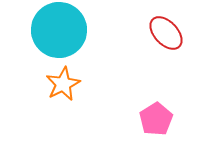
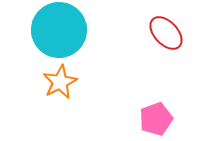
orange star: moved 3 px left, 2 px up
pink pentagon: rotated 12 degrees clockwise
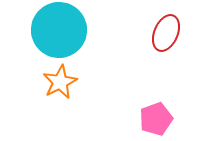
red ellipse: rotated 66 degrees clockwise
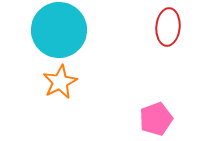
red ellipse: moved 2 px right, 6 px up; rotated 18 degrees counterclockwise
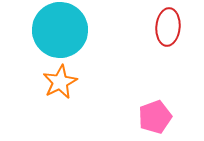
cyan circle: moved 1 px right
pink pentagon: moved 1 px left, 2 px up
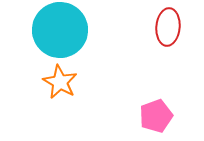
orange star: rotated 16 degrees counterclockwise
pink pentagon: moved 1 px right, 1 px up
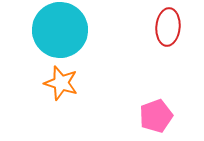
orange star: moved 1 px right, 1 px down; rotated 12 degrees counterclockwise
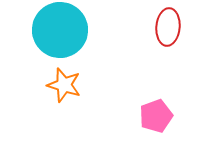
orange star: moved 3 px right, 2 px down
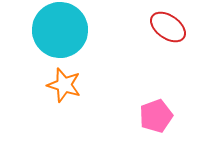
red ellipse: rotated 60 degrees counterclockwise
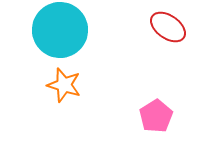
pink pentagon: rotated 12 degrees counterclockwise
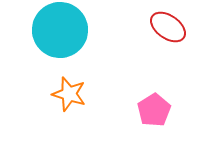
orange star: moved 5 px right, 9 px down
pink pentagon: moved 2 px left, 6 px up
